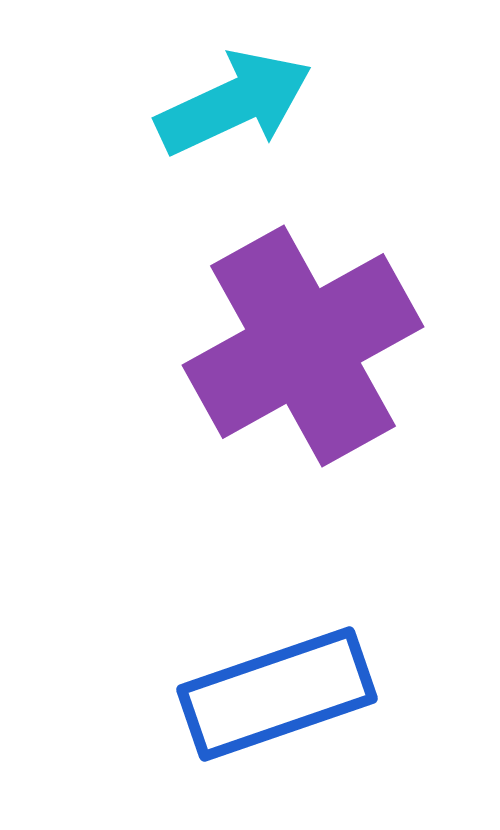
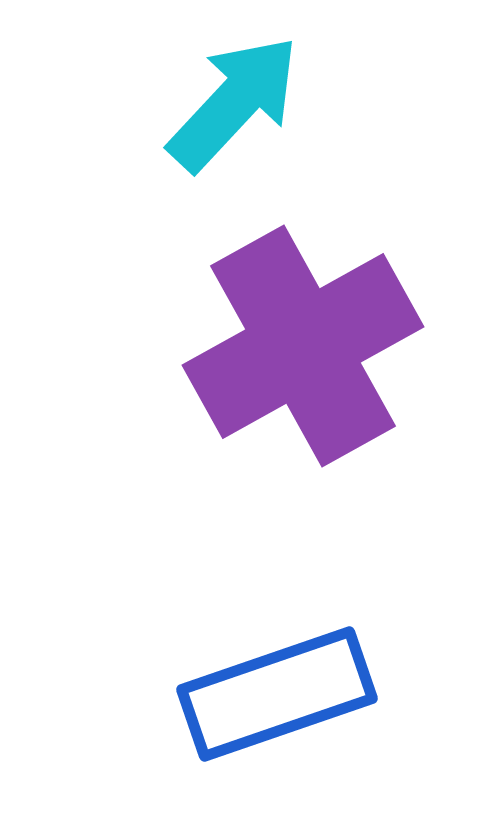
cyan arrow: rotated 22 degrees counterclockwise
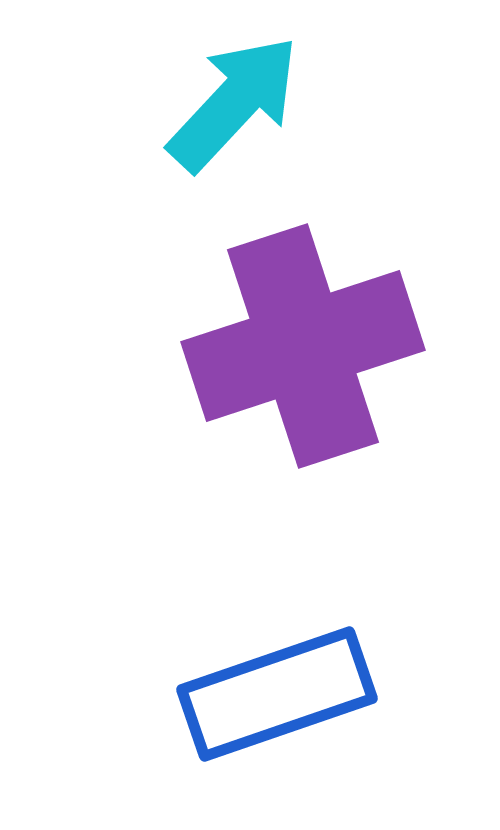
purple cross: rotated 11 degrees clockwise
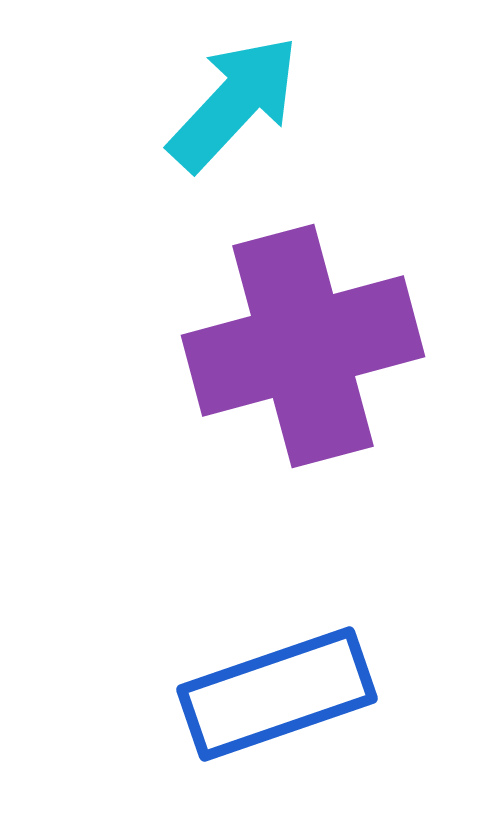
purple cross: rotated 3 degrees clockwise
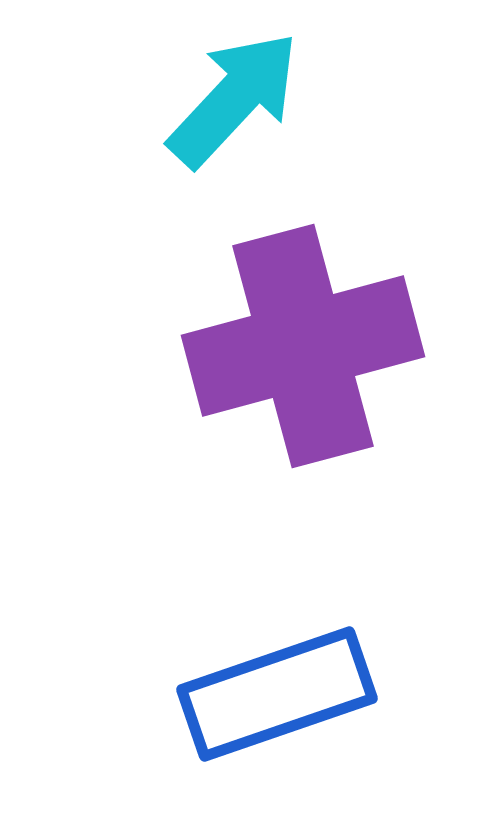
cyan arrow: moved 4 px up
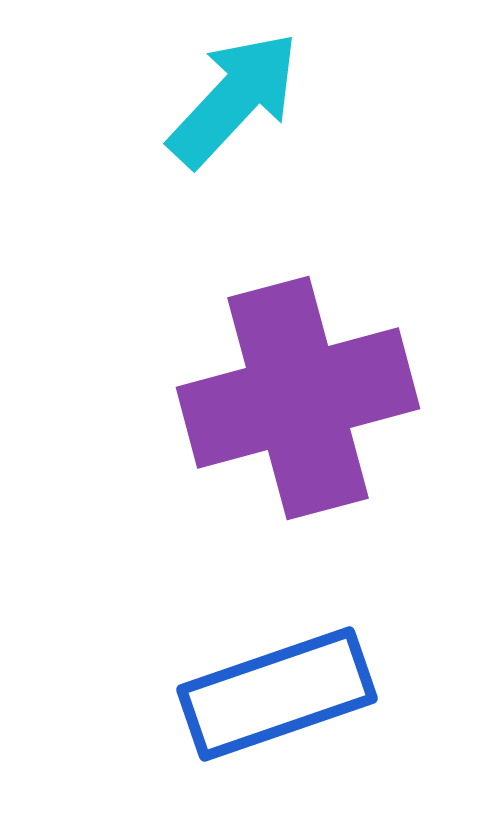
purple cross: moved 5 px left, 52 px down
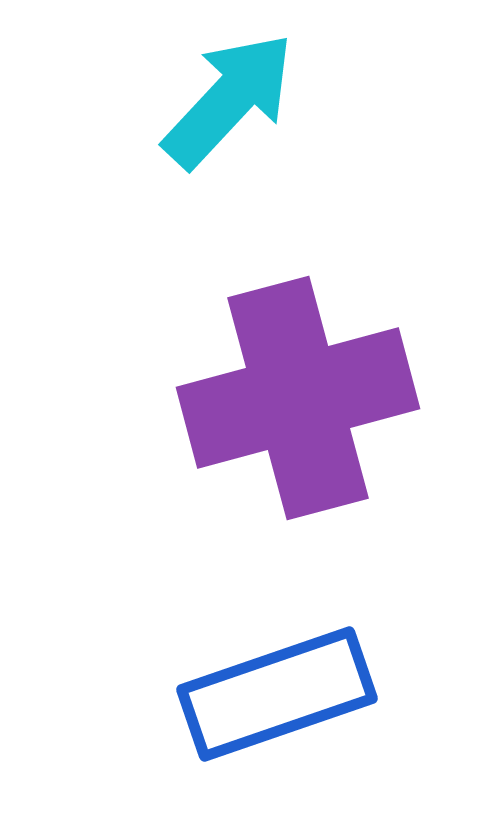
cyan arrow: moved 5 px left, 1 px down
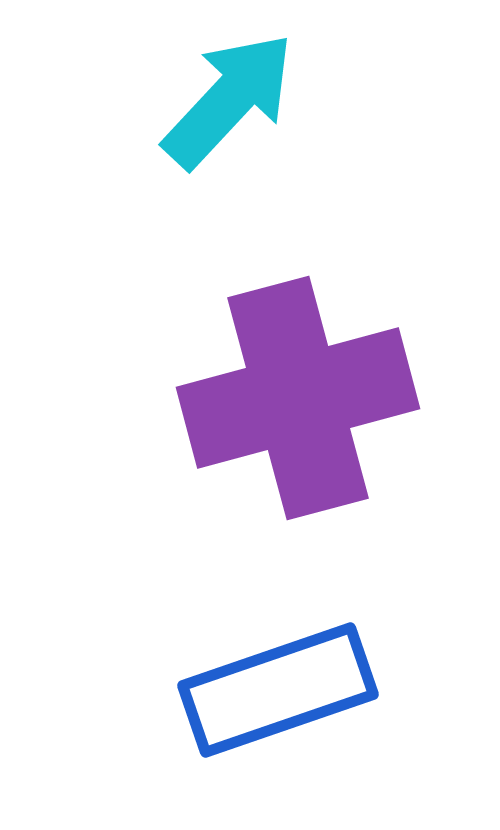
blue rectangle: moved 1 px right, 4 px up
